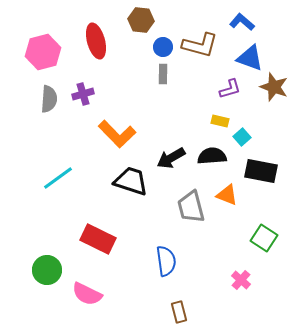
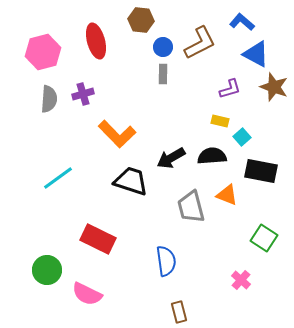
brown L-shape: moved 2 px up; rotated 42 degrees counterclockwise
blue triangle: moved 6 px right, 4 px up; rotated 8 degrees clockwise
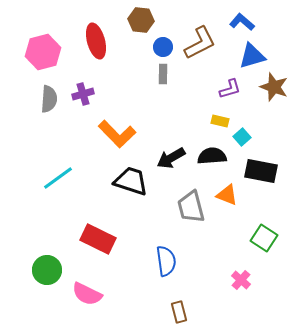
blue triangle: moved 4 px left, 2 px down; rotated 44 degrees counterclockwise
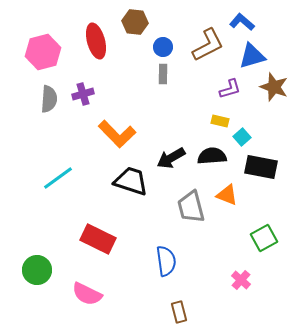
brown hexagon: moved 6 px left, 2 px down
brown L-shape: moved 8 px right, 2 px down
black rectangle: moved 4 px up
green square: rotated 28 degrees clockwise
green circle: moved 10 px left
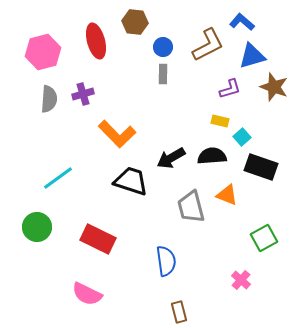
black rectangle: rotated 8 degrees clockwise
green circle: moved 43 px up
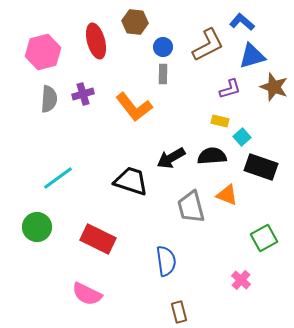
orange L-shape: moved 17 px right, 27 px up; rotated 6 degrees clockwise
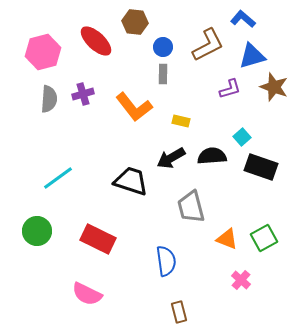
blue L-shape: moved 1 px right, 3 px up
red ellipse: rotated 32 degrees counterclockwise
yellow rectangle: moved 39 px left
orange triangle: moved 44 px down
green circle: moved 4 px down
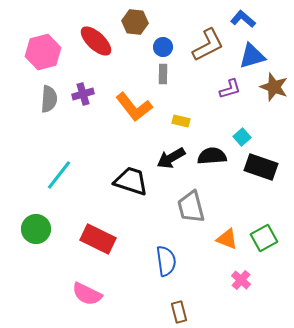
cyan line: moved 1 px right, 3 px up; rotated 16 degrees counterclockwise
green circle: moved 1 px left, 2 px up
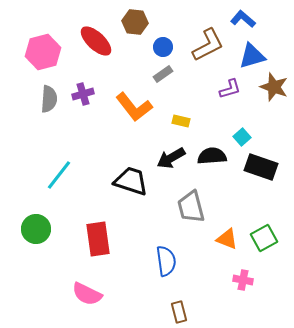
gray rectangle: rotated 54 degrees clockwise
red rectangle: rotated 56 degrees clockwise
pink cross: moved 2 px right; rotated 30 degrees counterclockwise
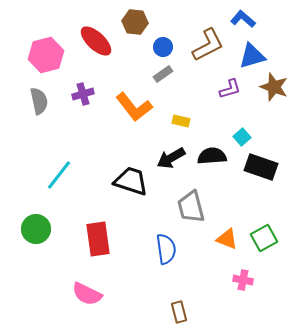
pink hexagon: moved 3 px right, 3 px down
gray semicircle: moved 10 px left, 2 px down; rotated 16 degrees counterclockwise
blue semicircle: moved 12 px up
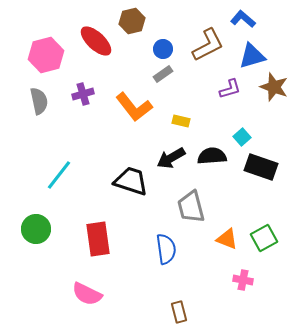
brown hexagon: moved 3 px left, 1 px up; rotated 20 degrees counterclockwise
blue circle: moved 2 px down
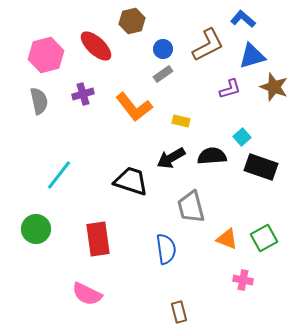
red ellipse: moved 5 px down
